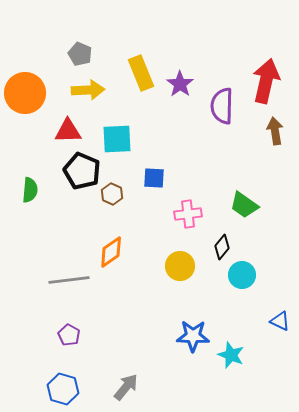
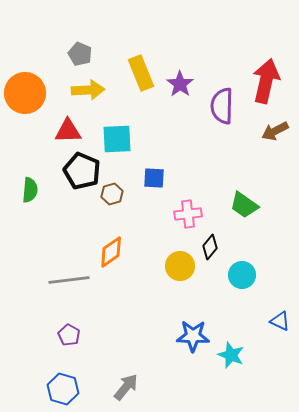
brown arrow: rotated 108 degrees counterclockwise
brown hexagon: rotated 20 degrees clockwise
black diamond: moved 12 px left
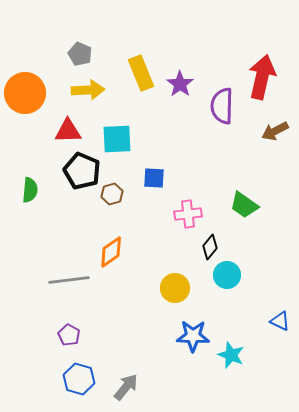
red arrow: moved 4 px left, 4 px up
yellow circle: moved 5 px left, 22 px down
cyan circle: moved 15 px left
blue hexagon: moved 16 px right, 10 px up
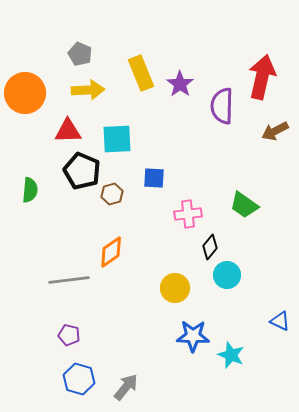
purple pentagon: rotated 15 degrees counterclockwise
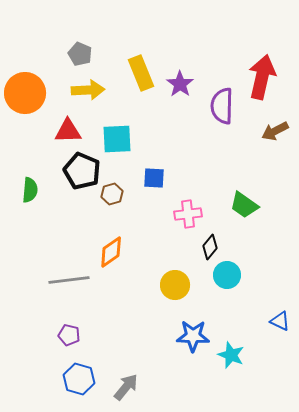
yellow circle: moved 3 px up
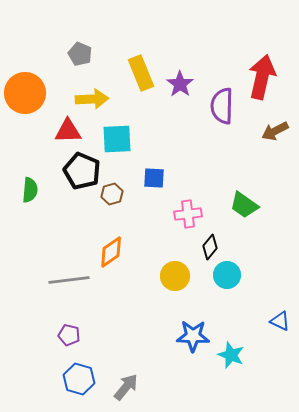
yellow arrow: moved 4 px right, 9 px down
yellow circle: moved 9 px up
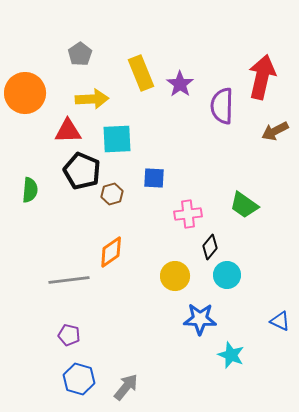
gray pentagon: rotated 15 degrees clockwise
blue star: moved 7 px right, 17 px up
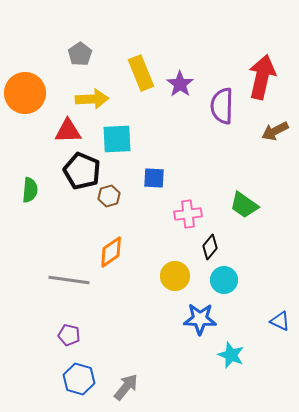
brown hexagon: moved 3 px left, 2 px down
cyan circle: moved 3 px left, 5 px down
gray line: rotated 15 degrees clockwise
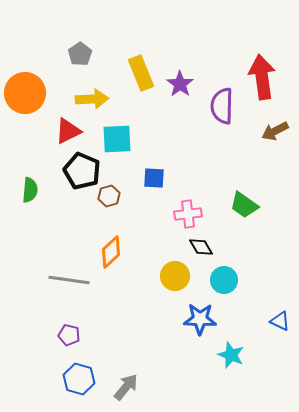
red arrow: rotated 21 degrees counterclockwise
red triangle: rotated 24 degrees counterclockwise
black diamond: moved 9 px left; rotated 70 degrees counterclockwise
orange diamond: rotated 8 degrees counterclockwise
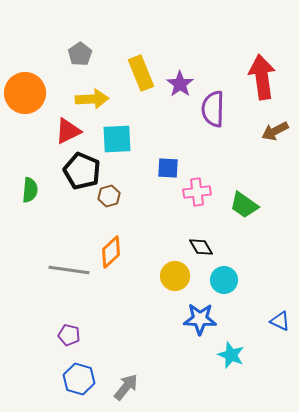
purple semicircle: moved 9 px left, 3 px down
blue square: moved 14 px right, 10 px up
pink cross: moved 9 px right, 22 px up
gray line: moved 10 px up
